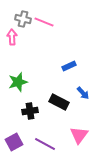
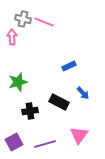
purple line: rotated 45 degrees counterclockwise
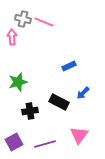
blue arrow: rotated 88 degrees clockwise
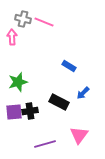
blue rectangle: rotated 56 degrees clockwise
purple square: moved 30 px up; rotated 24 degrees clockwise
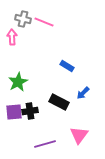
blue rectangle: moved 2 px left
green star: rotated 12 degrees counterclockwise
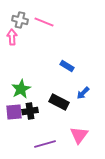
gray cross: moved 3 px left, 1 px down
green star: moved 3 px right, 7 px down
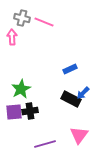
gray cross: moved 2 px right, 2 px up
blue rectangle: moved 3 px right, 3 px down; rotated 56 degrees counterclockwise
black rectangle: moved 12 px right, 3 px up
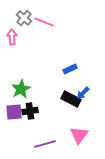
gray cross: moved 2 px right; rotated 28 degrees clockwise
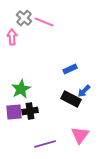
blue arrow: moved 1 px right, 2 px up
pink triangle: moved 1 px right
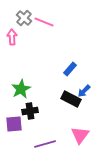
blue rectangle: rotated 24 degrees counterclockwise
purple square: moved 12 px down
